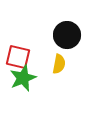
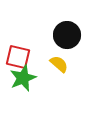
yellow semicircle: rotated 60 degrees counterclockwise
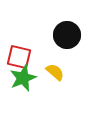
red square: moved 1 px right
yellow semicircle: moved 4 px left, 8 px down
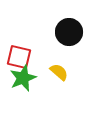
black circle: moved 2 px right, 3 px up
yellow semicircle: moved 4 px right
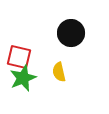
black circle: moved 2 px right, 1 px down
yellow semicircle: rotated 144 degrees counterclockwise
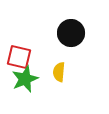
yellow semicircle: rotated 18 degrees clockwise
green star: moved 2 px right, 1 px down
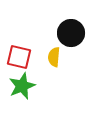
yellow semicircle: moved 5 px left, 15 px up
green star: moved 3 px left, 7 px down
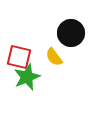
yellow semicircle: rotated 42 degrees counterclockwise
green star: moved 5 px right, 9 px up
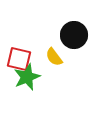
black circle: moved 3 px right, 2 px down
red square: moved 2 px down
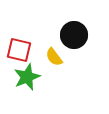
red square: moved 9 px up
